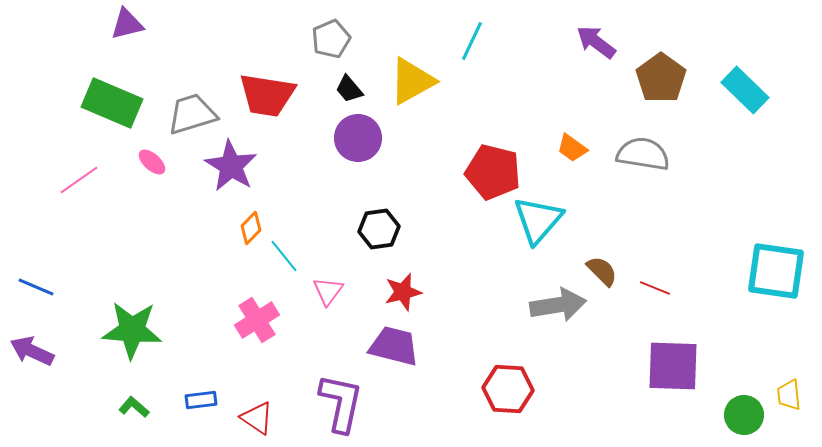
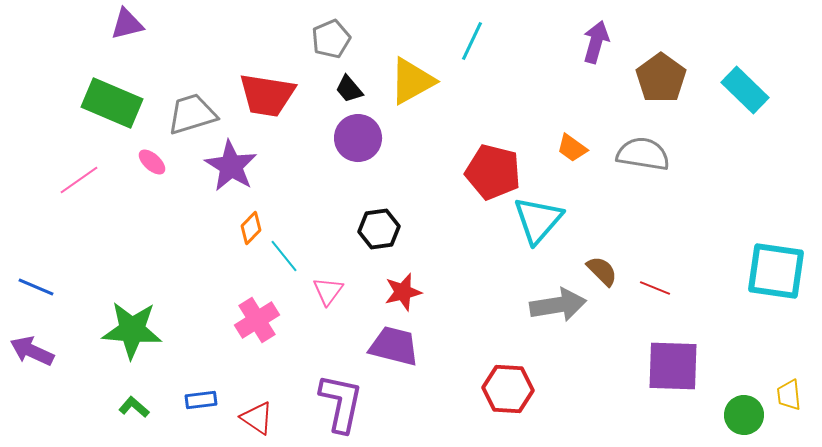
purple arrow at (596, 42): rotated 69 degrees clockwise
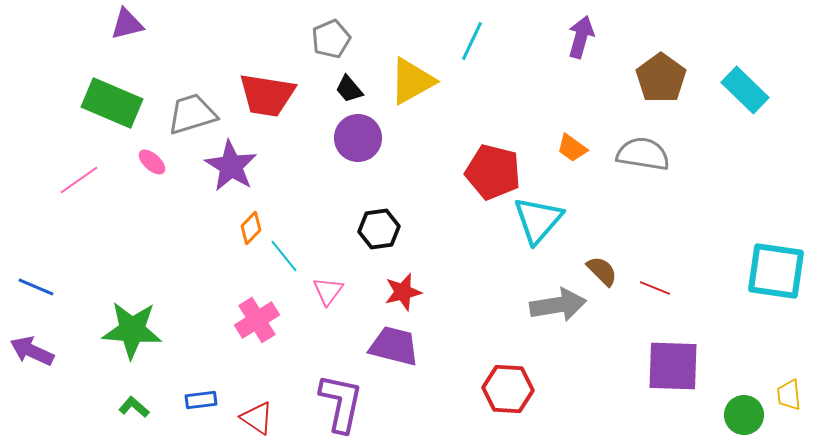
purple arrow at (596, 42): moved 15 px left, 5 px up
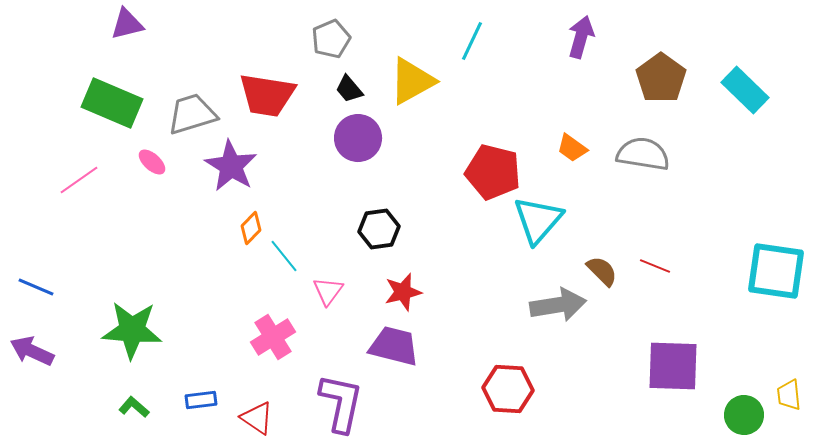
red line at (655, 288): moved 22 px up
pink cross at (257, 320): moved 16 px right, 17 px down
